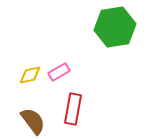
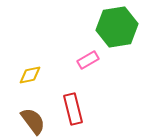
green hexagon: moved 2 px right
pink rectangle: moved 29 px right, 12 px up
red rectangle: rotated 24 degrees counterclockwise
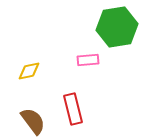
pink rectangle: rotated 25 degrees clockwise
yellow diamond: moved 1 px left, 4 px up
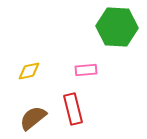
green hexagon: rotated 12 degrees clockwise
pink rectangle: moved 2 px left, 10 px down
brown semicircle: moved 3 px up; rotated 92 degrees counterclockwise
